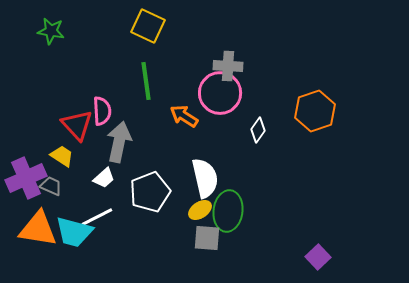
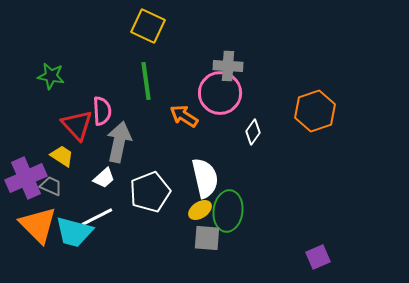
green star: moved 45 px down
white diamond: moved 5 px left, 2 px down
orange triangle: moved 4 px up; rotated 36 degrees clockwise
purple square: rotated 20 degrees clockwise
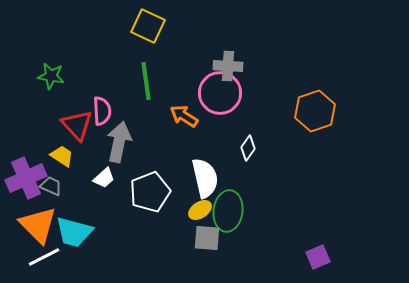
white diamond: moved 5 px left, 16 px down
white line: moved 53 px left, 40 px down
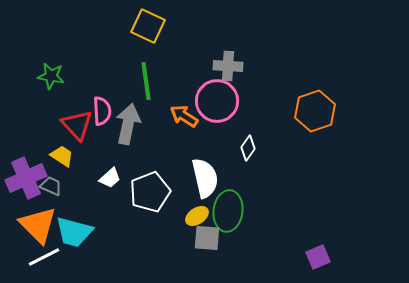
pink circle: moved 3 px left, 8 px down
gray arrow: moved 9 px right, 18 px up
white trapezoid: moved 6 px right
yellow ellipse: moved 3 px left, 6 px down
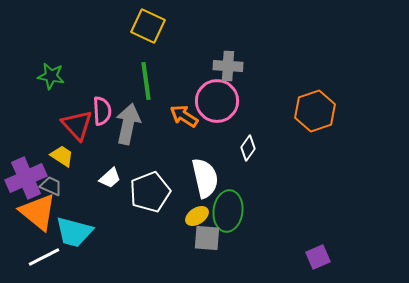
orange triangle: moved 13 px up; rotated 6 degrees counterclockwise
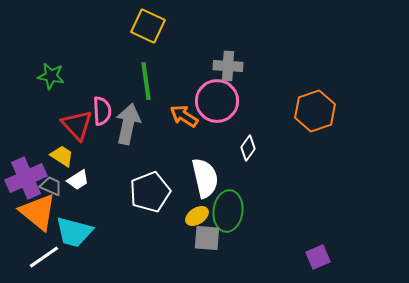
white trapezoid: moved 32 px left, 2 px down; rotated 10 degrees clockwise
white line: rotated 8 degrees counterclockwise
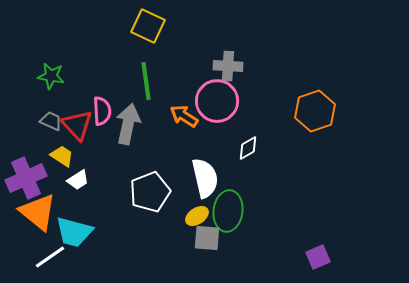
white diamond: rotated 25 degrees clockwise
gray trapezoid: moved 65 px up
white line: moved 6 px right
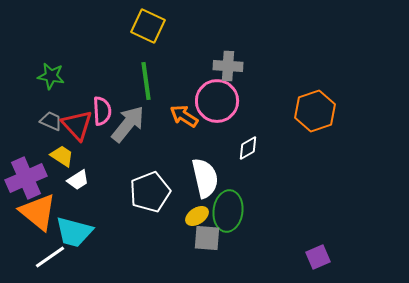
gray arrow: rotated 27 degrees clockwise
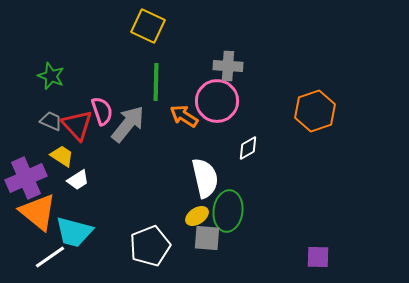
green star: rotated 12 degrees clockwise
green line: moved 10 px right, 1 px down; rotated 9 degrees clockwise
pink semicircle: rotated 16 degrees counterclockwise
white pentagon: moved 54 px down
purple square: rotated 25 degrees clockwise
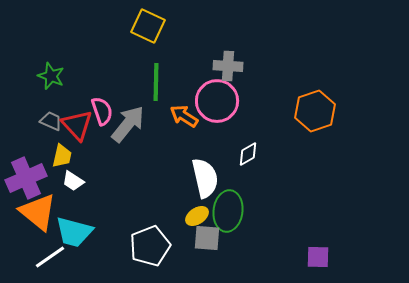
white diamond: moved 6 px down
yellow trapezoid: rotated 70 degrees clockwise
white trapezoid: moved 5 px left, 1 px down; rotated 65 degrees clockwise
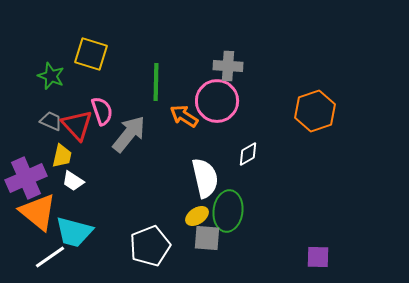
yellow square: moved 57 px left, 28 px down; rotated 8 degrees counterclockwise
gray arrow: moved 1 px right, 10 px down
